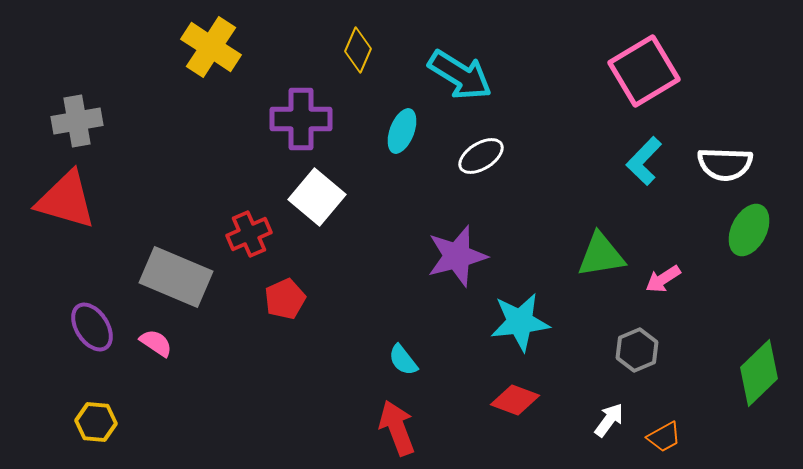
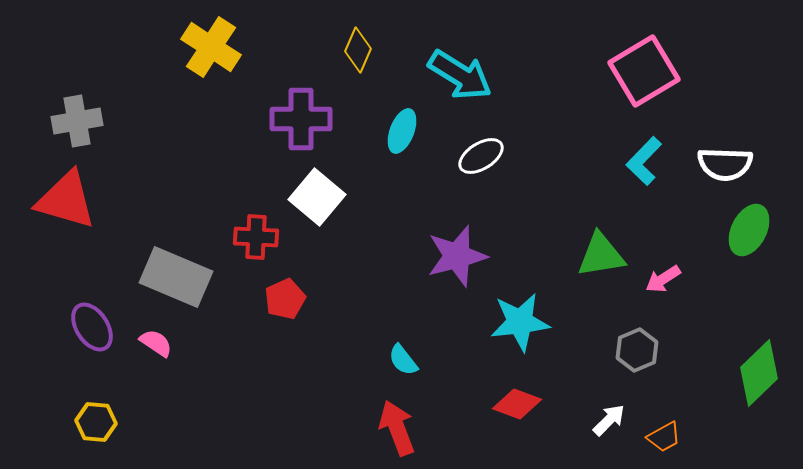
red cross: moved 7 px right, 3 px down; rotated 27 degrees clockwise
red diamond: moved 2 px right, 4 px down
white arrow: rotated 9 degrees clockwise
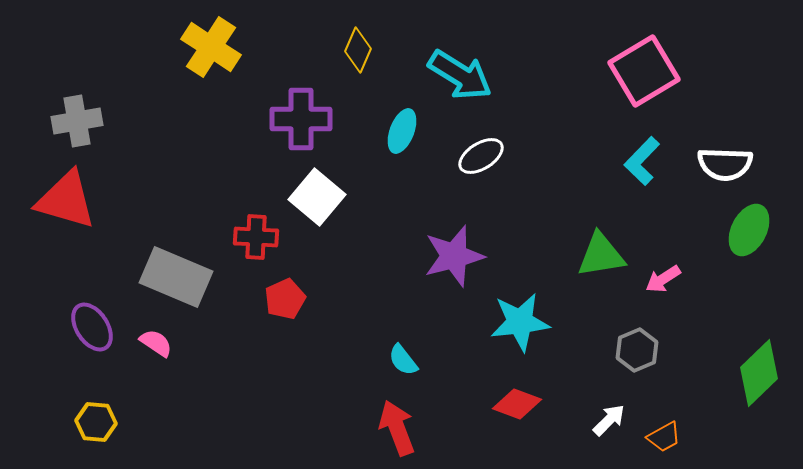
cyan L-shape: moved 2 px left
purple star: moved 3 px left
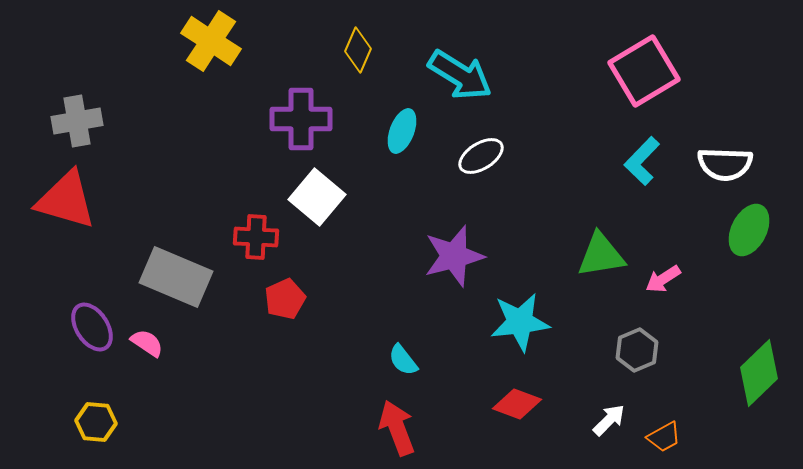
yellow cross: moved 6 px up
pink semicircle: moved 9 px left
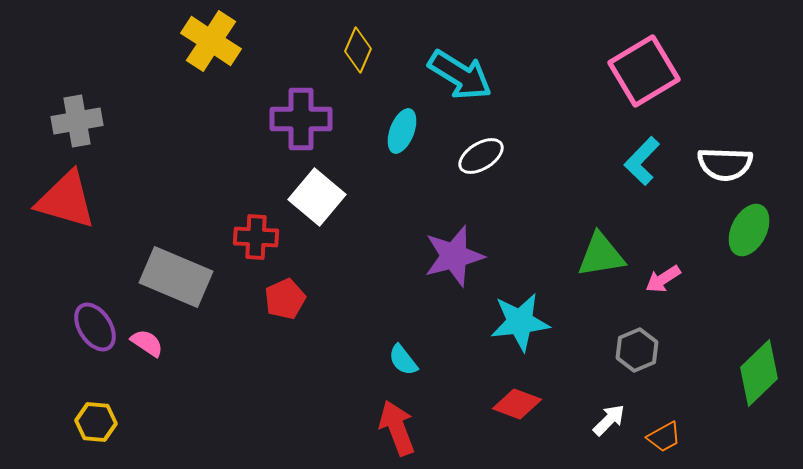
purple ellipse: moved 3 px right
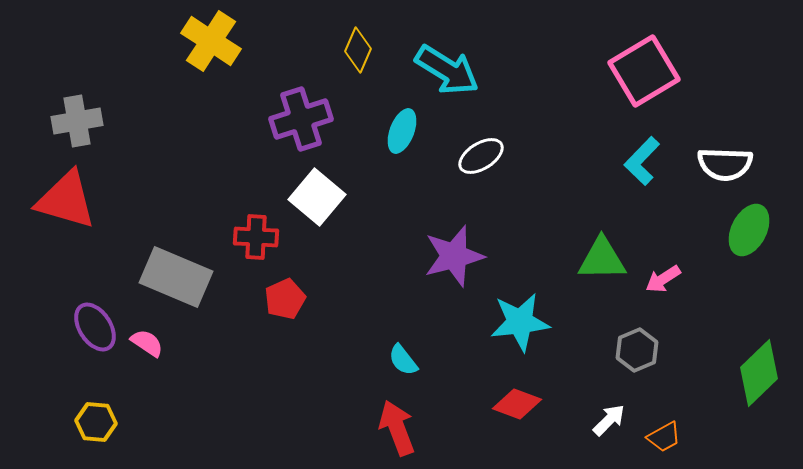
cyan arrow: moved 13 px left, 5 px up
purple cross: rotated 18 degrees counterclockwise
green triangle: moved 1 px right, 4 px down; rotated 8 degrees clockwise
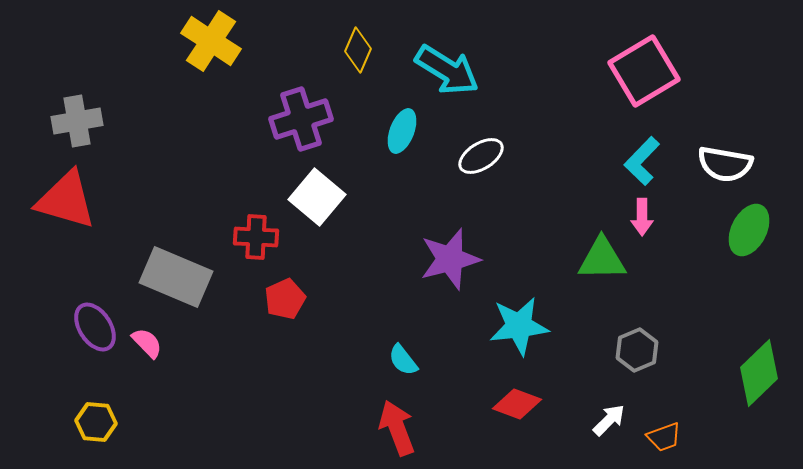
white semicircle: rotated 8 degrees clockwise
purple star: moved 4 px left, 3 px down
pink arrow: moved 21 px left, 62 px up; rotated 57 degrees counterclockwise
cyan star: moved 1 px left, 4 px down
pink semicircle: rotated 12 degrees clockwise
orange trapezoid: rotated 9 degrees clockwise
